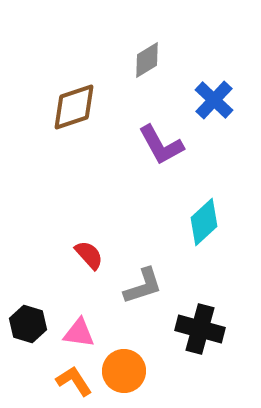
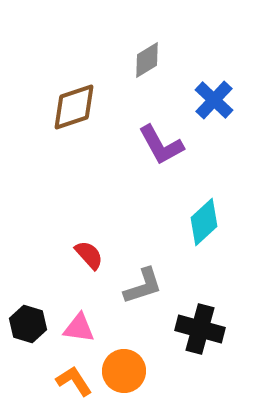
pink triangle: moved 5 px up
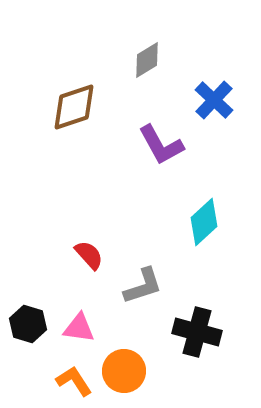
black cross: moved 3 px left, 3 px down
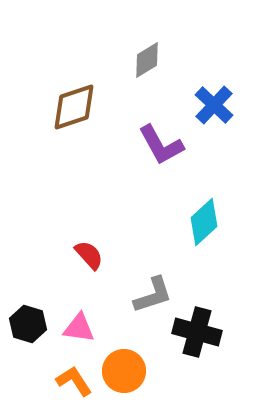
blue cross: moved 5 px down
gray L-shape: moved 10 px right, 9 px down
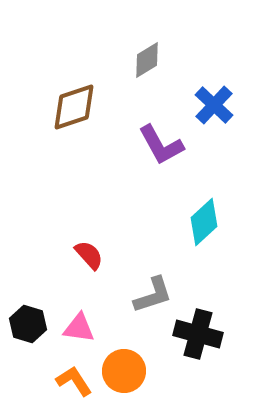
black cross: moved 1 px right, 2 px down
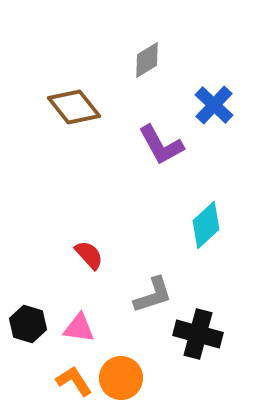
brown diamond: rotated 70 degrees clockwise
cyan diamond: moved 2 px right, 3 px down
orange circle: moved 3 px left, 7 px down
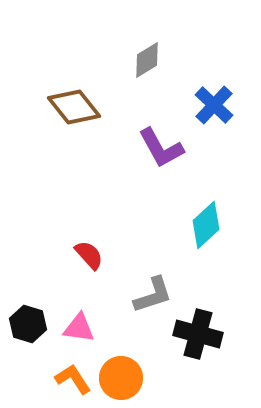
purple L-shape: moved 3 px down
orange L-shape: moved 1 px left, 2 px up
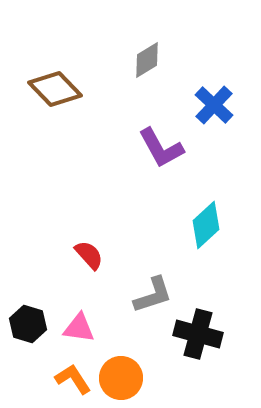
brown diamond: moved 19 px left, 18 px up; rotated 6 degrees counterclockwise
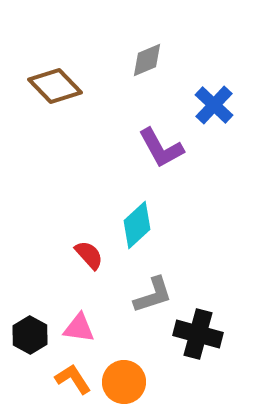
gray diamond: rotated 9 degrees clockwise
brown diamond: moved 3 px up
cyan diamond: moved 69 px left
black hexagon: moved 2 px right, 11 px down; rotated 12 degrees clockwise
orange circle: moved 3 px right, 4 px down
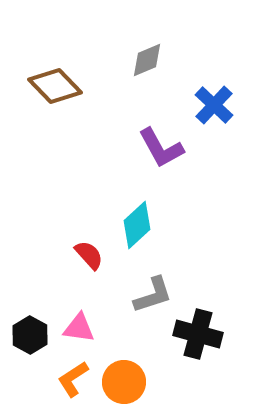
orange L-shape: rotated 90 degrees counterclockwise
